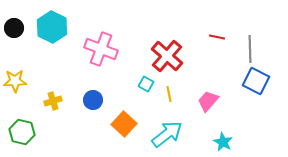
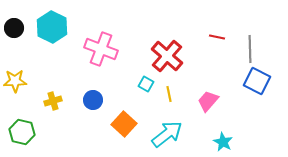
blue square: moved 1 px right
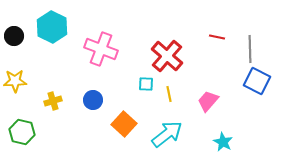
black circle: moved 8 px down
cyan square: rotated 28 degrees counterclockwise
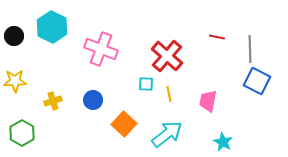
pink trapezoid: rotated 30 degrees counterclockwise
green hexagon: moved 1 px down; rotated 15 degrees clockwise
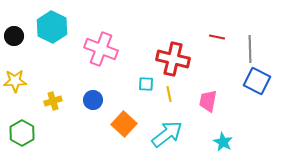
red cross: moved 6 px right, 3 px down; rotated 28 degrees counterclockwise
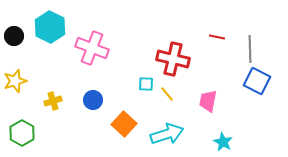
cyan hexagon: moved 2 px left
pink cross: moved 9 px left, 1 px up
yellow star: rotated 15 degrees counterclockwise
yellow line: moved 2 px left; rotated 28 degrees counterclockwise
cyan arrow: rotated 20 degrees clockwise
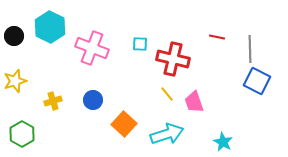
cyan square: moved 6 px left, 40 px up
pink trapezoid: moved 14 px left, 1 px down; rotated 30 degrees counterclockwise
green hexagon: moved 1 px down
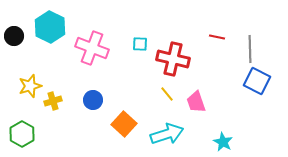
yellow star: moved 15 px right, 5 px down
pink trapezoid: moved 2 px right
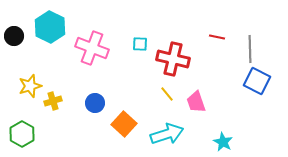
blue circle: moved 2 px right, 3 px down
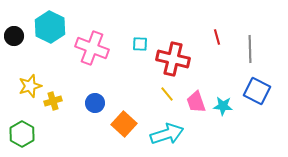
red line: rotated 63 degrees clockwise
blue square: moved 10 px down
cyan star: moved 36 px up; rotated 24 degrees counterclockwise
